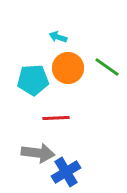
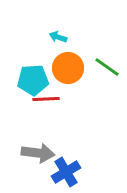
red line: moved 10 px left, 19 px up
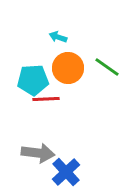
blue cross: rotated 12 degrees counterclockwise
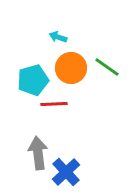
orange circle: moved 3 px right
cyan pentagon: rotated 12 degrees counterclockwise
red line: moved 8 px right, 5 px down
gray arrow: rotated 104 degrees counterclockwise
